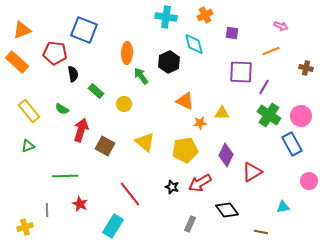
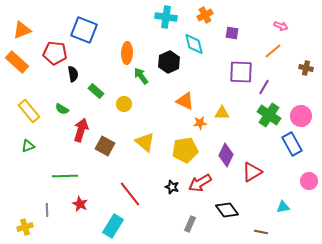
orange line at (271, 51): moved 2 px right; rotated 18 degrees counterclockwise
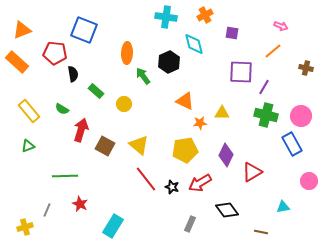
green arrow at (141, 76): moved 2 px right
green cross at (269, 115): moved 3 px left; rotated 20 degrees counterclockwise
yellow triangle at (145, 142): moved 6 px left, 3 px down
red line at (130, 194): moved 16 px right, 15 px up
gray line at (47, 210): rotated 24 degrees clockwise
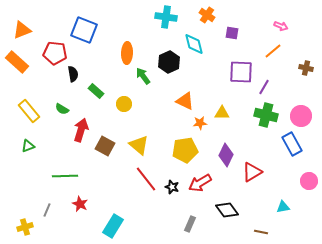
orange cross at (205, 15): moved 2 px right; rotated 28 degrees counterclockwise
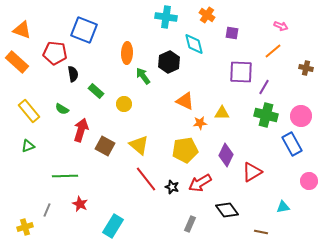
orange triangle at (22, 30): rotated 42 degrees clockwise
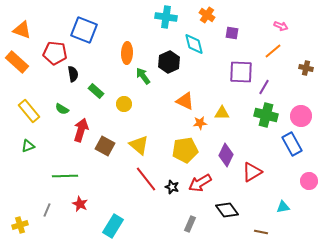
yellow cross at (25, 227): moved 5 px left, 2 px up
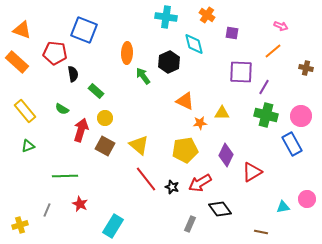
yellow circle at (124, 104): moved 19 px left, 14 px down
yellow rectangle at (29, 111): moved 4 px left
pink circle at (309, 181): moved 2 px left, 18 px down
black diamond at (227, 210): moved 7 px left, 1 px up
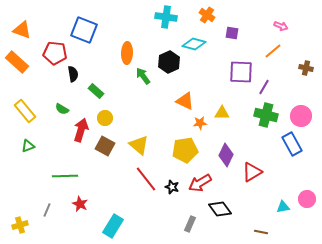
cyan diamond at (194, 44): rotated 60 degrees counterclockwise
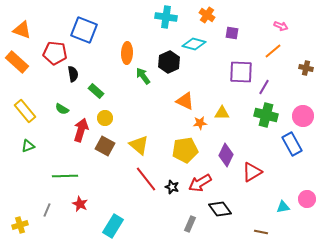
pink circle at (301, 116): moved 2 px right
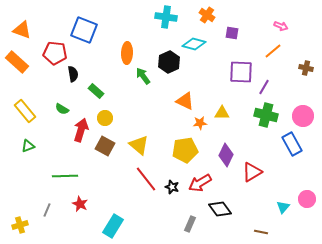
cyan triangle at (283, 207): rotated 40 degrees counterclockwise
